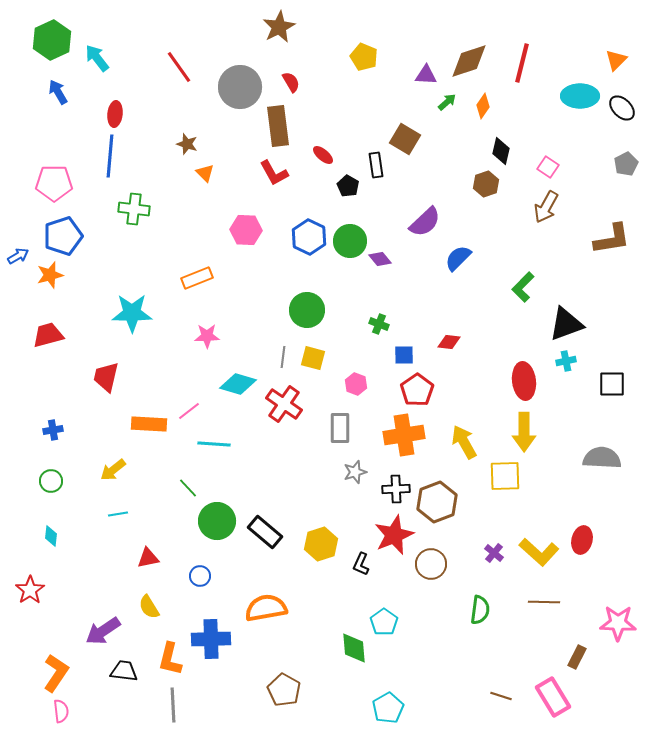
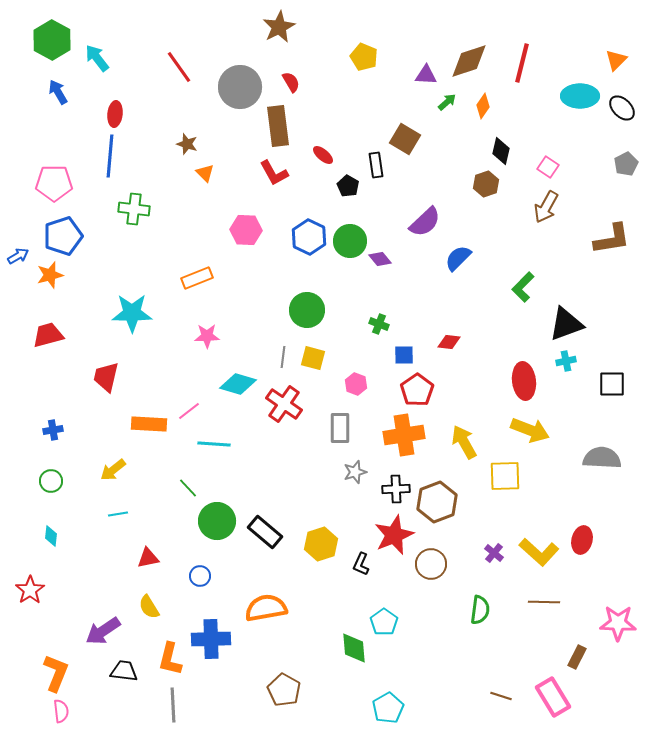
green hexagon at (52, 40): rotated 6 degrees counterclockwise
yellow arrow at (524, 432): moved 6 px right, 2 px up; rotated 69 degrees counterclockwise
orange L-shape at (56, 673): rotated 12 degrees counterclockwise
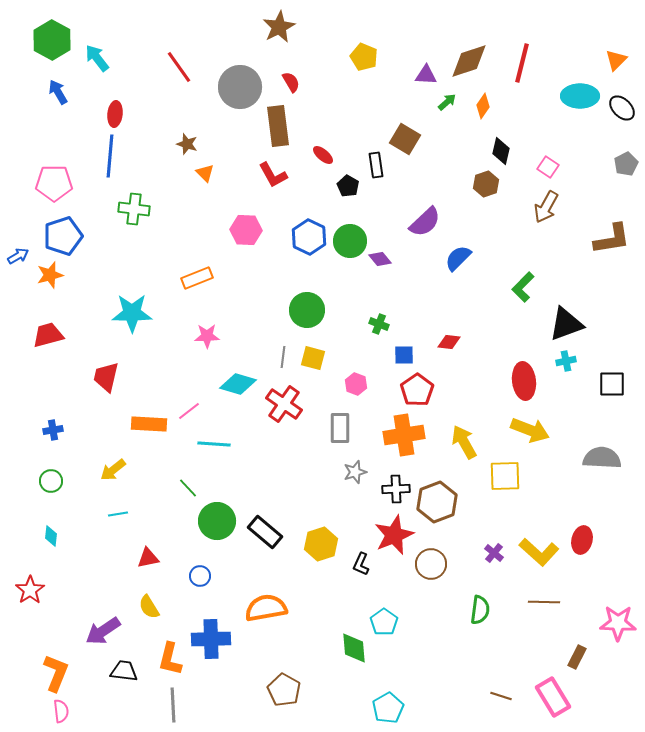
red L-shape at (274, 173): moved 1 px left, 2 px down
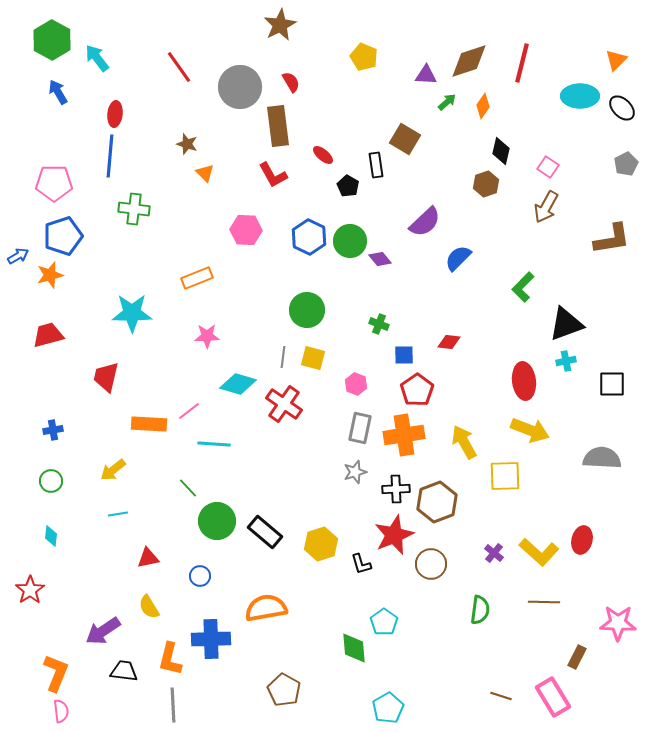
brown star at (279, 27): moved 1 px right, 2 px up
gray rectangle at (340, 428): moved 20 px right; rotated 12 degrees clockwise
black L-shape at (361, 564): rotated 40 degrees counterclockwise
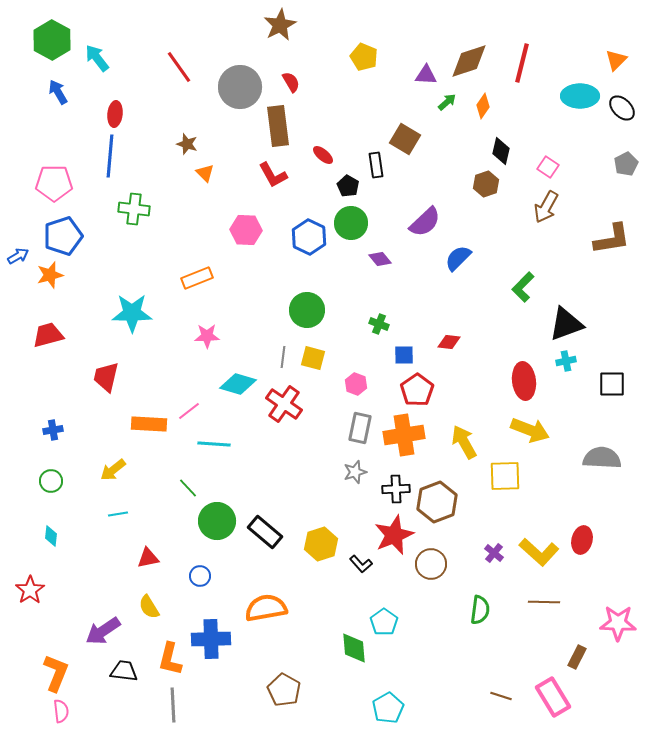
green circle at (350, 241): moved 1 px right, 18 px up
black L-shape at (361, 564): rotated 25 degrees counterclockwise
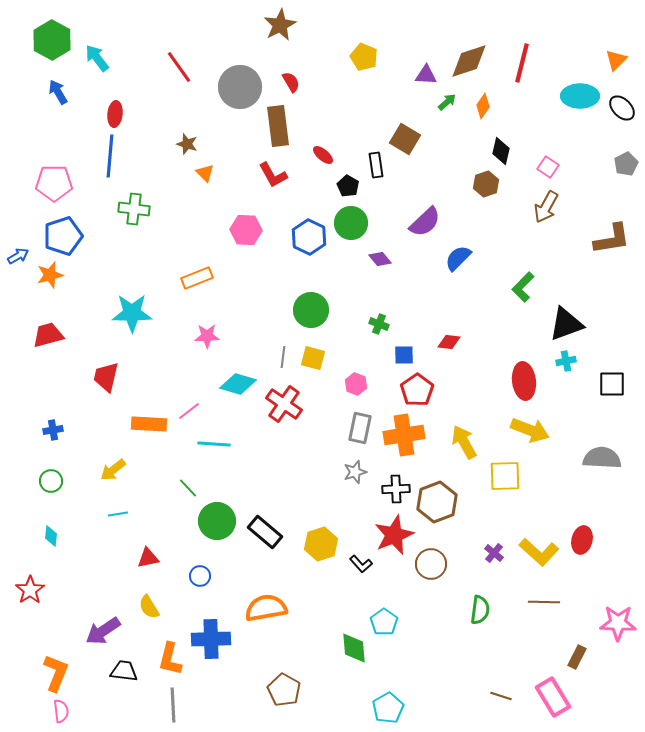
green circle at (307, 310): moved 4 px right
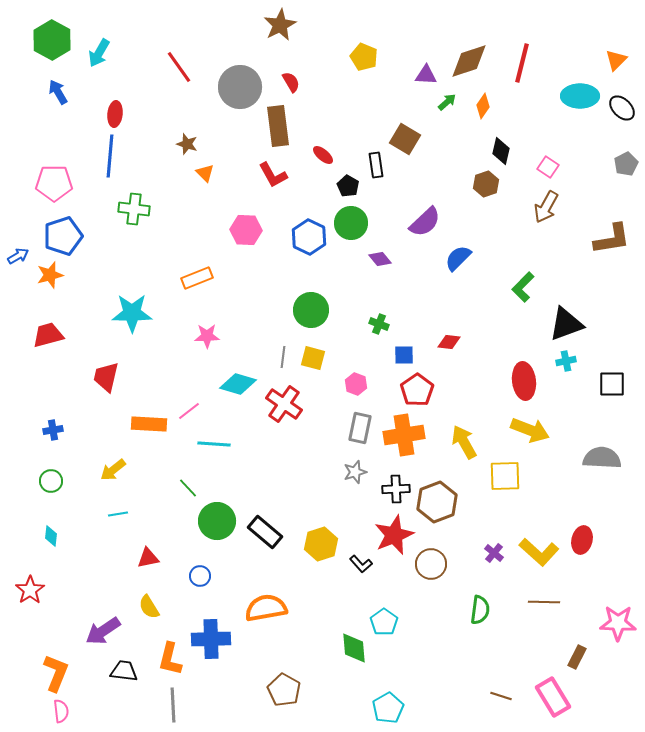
cyan arrow at (97, 58): moved 2 px right, 5 px up; rotated 112 degrees counterclockwise
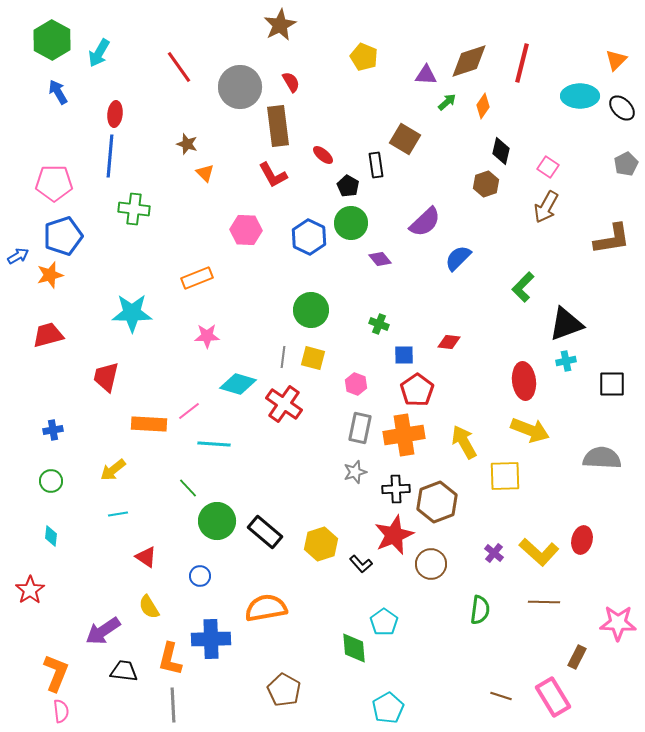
red triangle at (148, 558): moved 2 px left, 1 px up; rotated 45 degrees clockwise
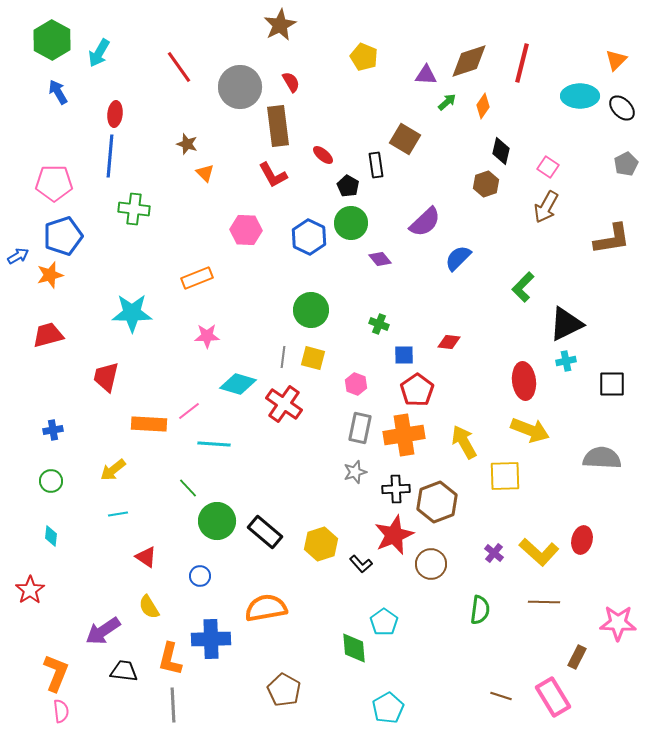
black triangle at (566, 324): rotated 6 degrees counterclockwise
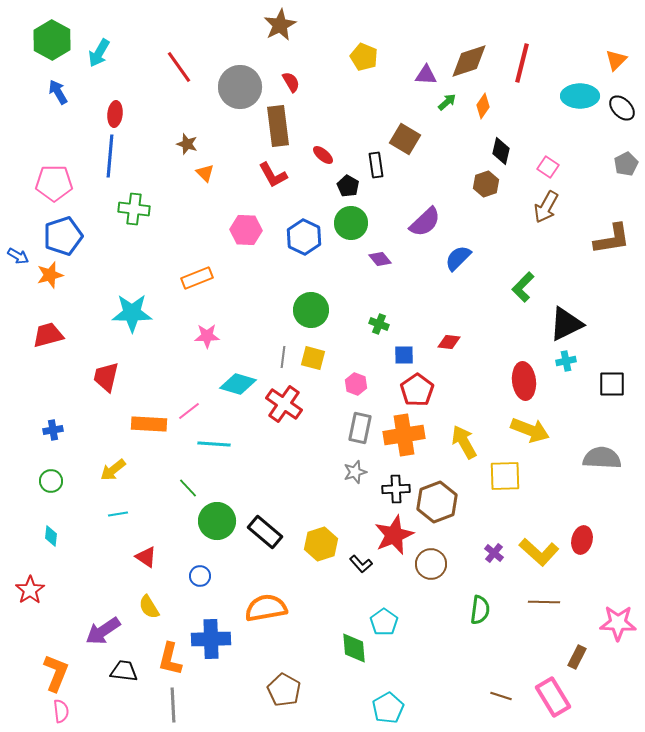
blue hexagon at (309, 237): moved 5 px left
blue arrow at (18, 256): rotated 60 degrees clockwise
